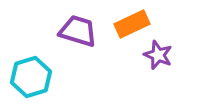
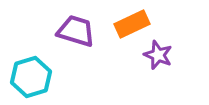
purple trapezoid: moved 2 px left
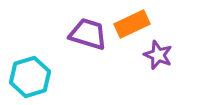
purple trapezoid: moved 12 px right, 3 px down
cyan hexagon: moved 1 px left
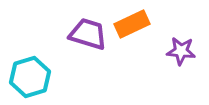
purple star: moved 23 px right, 4 px up; rotated 16 degrees counterclockwise
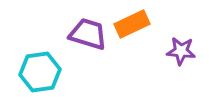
cyan hexagon: moved 10 px right, 5 px up; rotated 9 degrees clockwise
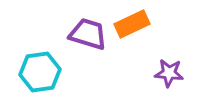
purple star: moved 12 px left, 22 px down
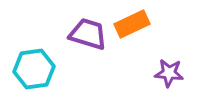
cyan hexagon: moved 6 px left, 3 px up
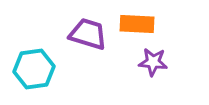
orange rectangle: moved 5 px right; rotated 28 degrees clockwise
purple star: moved 16 px left, 11 px up
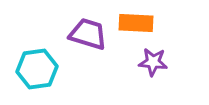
orange rectangle: moved 1 px left, 1 px up
cyan hexagon: moved 3 px right
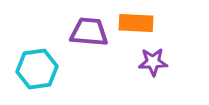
purple trapezoid: moved 1 px right, 2 px up; rotated 12 degrees counterclockwise
purple star: rotated 8 degrees counterclockwise
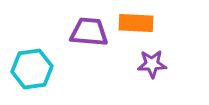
purple star: moved 1 px left, 2 px down
cyan hexagon: moved 5 px left
